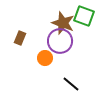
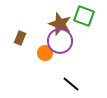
brown star: moved 3 px left, 1 px down
orange circle: moved 5 px up
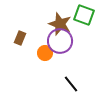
green square: moved 1 px up
black line: rotated 12 degrees clockwise
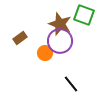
brown rectangle: rotated 32 degrees clockwise
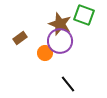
black line: moved 3 px left
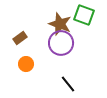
purple circle: moved 1 px right, 2 px down
orange circle: moved 19 px left, 11 px down
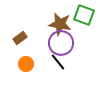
brown star: rotated 10 degrees counterclockwise
black line: moved 10 px left, 22 px up
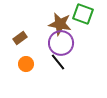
green square: moved 1 px left, 1 px up
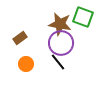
green square: moved 3 px down
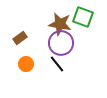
black line: moved 1 px left, 2 px down
